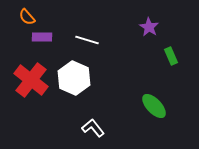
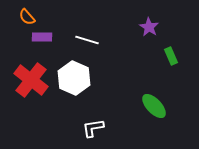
white L-shape: rotated 60 degrees counterclockwise
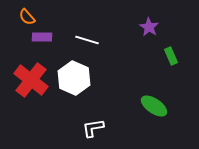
green ellipse: rotated 12 degrees counterclockwise
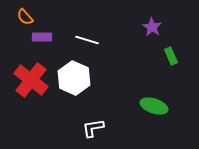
orange semicircle: moved 2 px left
purple star: moved 3 px right
green ellipse: rotated 16 degrees counterclockwise
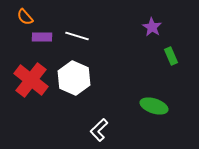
white line: moved 10 px left, 4 px up
white L-shape: moved 6 px right, 2 px down; rotated 35 degrees counterclockwise
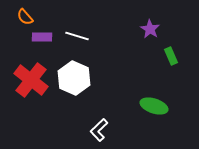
purple star: moved 2 px left, 2 px down
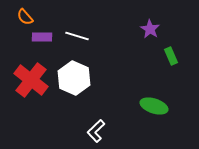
white L-shape: moved 3 px left, 1 px down
